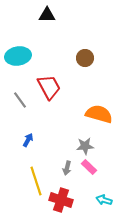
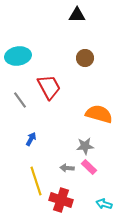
black triangle: moved 30 px right
blue arrow: moved 3 px right, 1 px up
gray arrow: rotated 80 degrees clockwise
cyan arrow: moved 4 px down
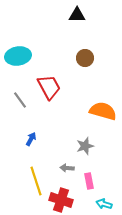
orange semicircle: moved 4 px right, 3 px up
gray star: rotated 12 degrees counterclockwise
pink rectangle: moved 14 px down; rotated 35 degrees clockwise
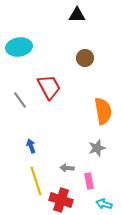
cyan ellipse: moved 1 px right, 9 px up
orange semicircle: rotated 64 degrees clockwise
blue arrow: moved 7 px down; rotated 48 degrees counterclockwise
gray star: moved 12 px right, 2 px down
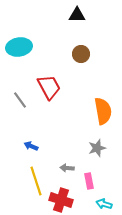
brown circle: moved 4 px left, 4 px up
blue arrow: rotated 48 degrees counterclockwise
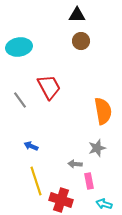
brown circle: moved 13 px up
gray arrow: moved 8 px right, 4 px up
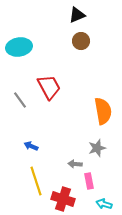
black triangle: rotated 24 degrees counterclockwise
red cross: moved 2 px right, 1 px up
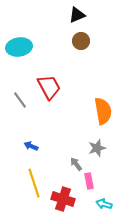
gray arrow: moved 1 px right; rotated 48 degrees clockwise
yellow line: moved 2 px left, 2 px down
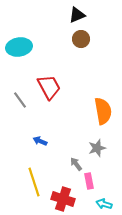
brown circle: moved 2 px up
blue arrow: moved 9 px right, 5 px up
yellow line: moved 1 px up
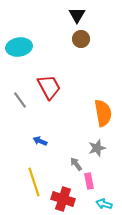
black triangle: rotated 36 degrees counterclockwise
orange semicircle: moved 2 px down
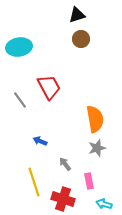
black triangle: rotated 42 degrees clockwise
orange semicircle: moved 8 px left, 6 px down
gray arrow: moved 11 px left
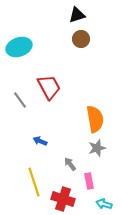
cyan ellipse: rotated 10 degrees counterclockwise
gray arrow: moved 5 px right
